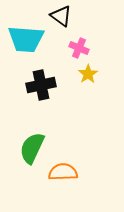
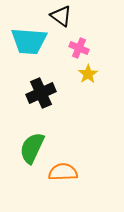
cyan trapezoid: moved 3 px right, 2 px down
black cross: moved 8 px down; rotated 12 degrees counterclockwise
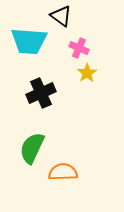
yellow star: moved 1 px left, 1 px up
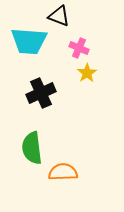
black triangle: moved 2 px left; rotated 15 degrees counterclockwise
green semicircle: rotated 32 degrees counterclockwise
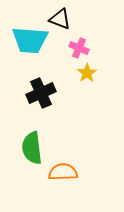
black triangle: moved 1 px right, 3 px down
cyan trapezoid: moved 1 px right, 1 px up
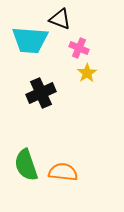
green semicircle: moved 6 px left, 17 px down; rotated 12 degrees counterclockwise
orange semicircle: rotated 8 degrees clockwise
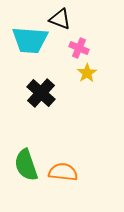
black cross: rotated 24 degrees counterclockwise
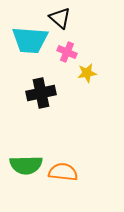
black triangle: moved 1 px up; rotated 20 degrees clockwise
pink cross: moved 12 px left, 4 px down
yellow star: rotated 24 degrees clockwise
black cross: rotated 36 degrees clockwise
green semicircle: rotated 72 degrees counterclockwise
